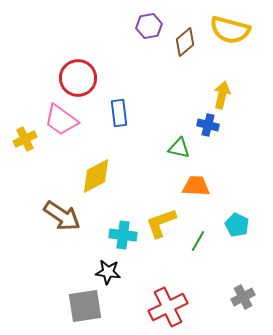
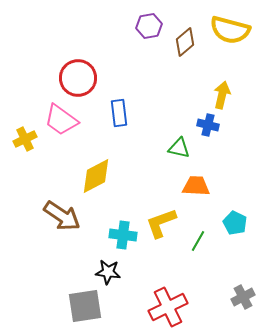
cyan pentagon: moved 2 px left, 2 px up
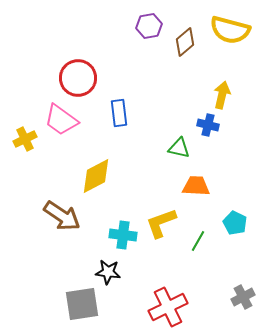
gray square: moved 3 px left, 2 px up
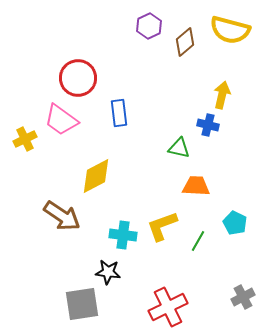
purple hexagon: rotated 15 degrees counterclockwise
yellow L-shape: moved 1 px right, 3 px down
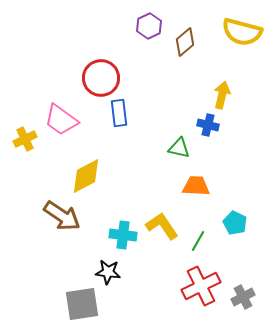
yellow semicircle: moved 12 px right, 2 px down
red circle: moved 23 px right
yellow diamond: moved 10 px left
yellow L-shape: rotated 76 degrees clockwise
red cross: moved 33 px right, 21 px up
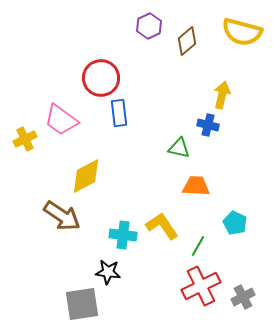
brown diamond: moved 2 px right, 1 px up
green line: moved 5 px down
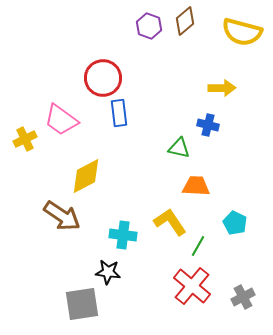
purple hexagon: rotated 15 degrees counterclockwise
brown diamond: moved 2 px left, 20 px up
red circle: moved 2 px right
yellow arrow: moved 7 px up; rotated 76 degrees clockwise
yellow L-shape: moved 8 px right, 4 px up
red cross: moved 9 px left; rotated 24 degrees counterclockwise
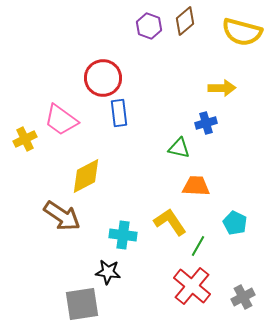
blue cross: moved 2 px left, 2 px up; rotated 30 degrees counterclockwise
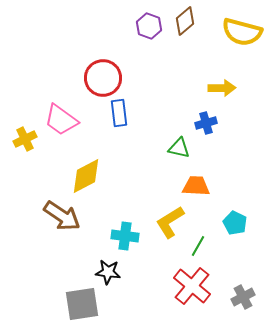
yellow L-shape: rotated 88 degrees counterclockwise
cyan cross: moved 2 px right, 1 px down
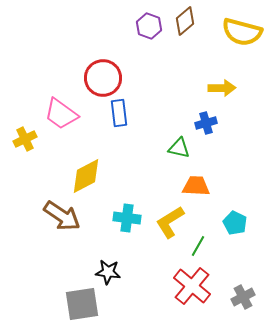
pink trapezoid: moved 6 px up
cyan cross: moved 2 px right, 18 px up
